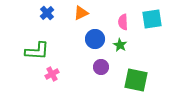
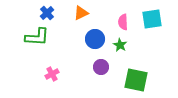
green L-shape: moved 14 px up
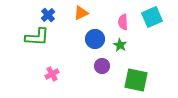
blue cross: moved 1 px right, 2 px down
cyan square: moved 2 px up; rotated 15 degrees counterclockwise
purple circle: moved 1 px right, 1 px up
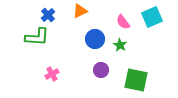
orange triangle: moved 1 px left, 2 px up
pink semicircle: rotated 35 degrees counterclockwise
purple circle: moved 1 px left, 4 px down
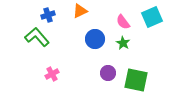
blue cross: rotated 24 degrees clockwise
green L-shape: rotated 135 degrees counterclockwise
green star: moved 3 px right, 2 px up
purple circle: moved 7 px right, 3 px down
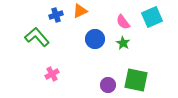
blue cross: moved 8 px right
purple circle: moved 12 px down
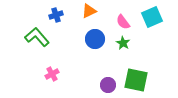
orange triangle: moved 9 px right
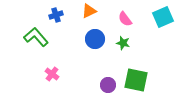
cyan square: moved 11 px right
pink semicircle: moved 2 px right, 3 px up
green L-shape: moved 1 px left
green star: rotated 16 degrees counterclockwise
pink cross: rotated 24 degrees counterclockwise
